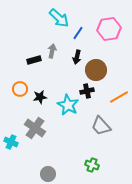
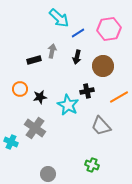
blue line: rotated 24 degrees clockwise
brown circle: moved 7 px right, 4 px up
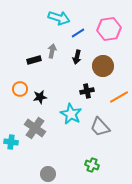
cyan arrow: rotated 25 degrees counterclockwise
cyan star: moved 3 px right, 9 px down
gray trapezoid: moved 1 px left, 1 px down
cyan cross: rotated 16 degrees counterclockwise
